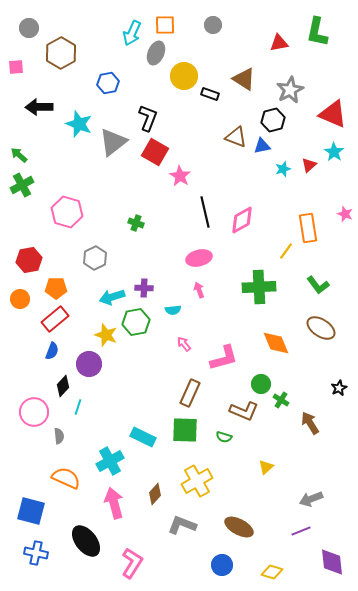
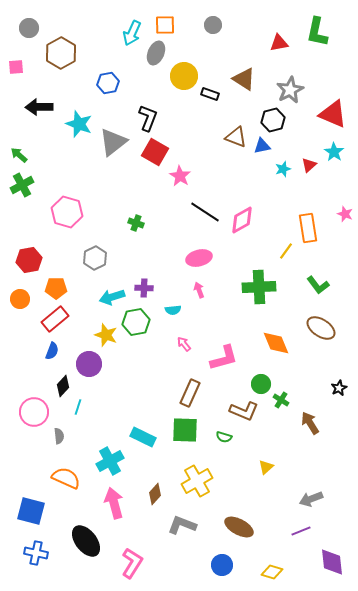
black line at (205, 212): rotated 44 degrees counterclockwise
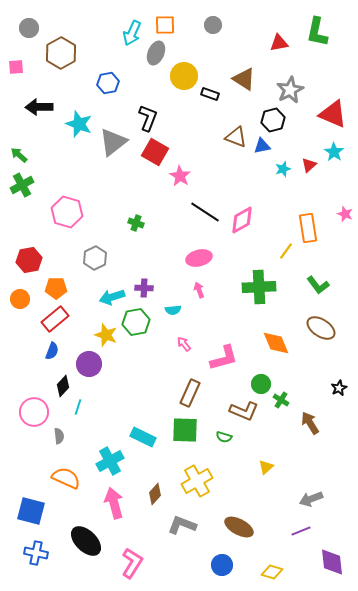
black ellipse at (86, 541): rotated 8 degrees counterclockwise
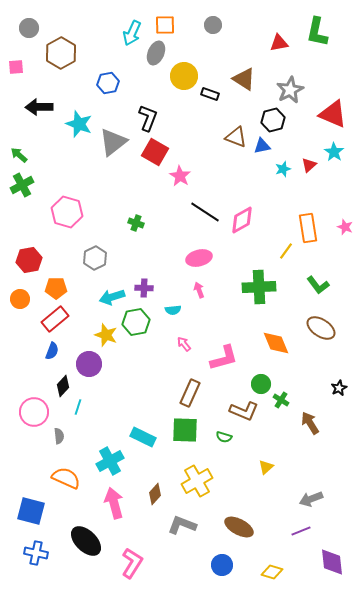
pink star at (345, 214): moved 13 px down
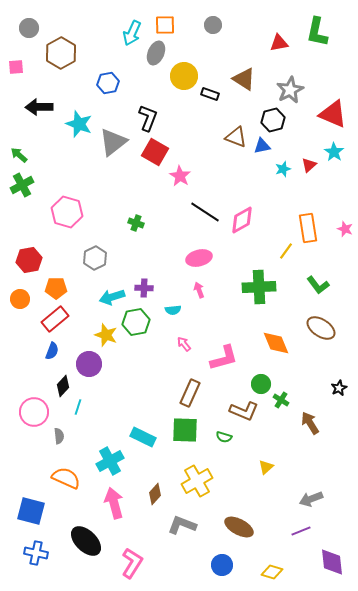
pink star at (345, 227): moved 2 px down
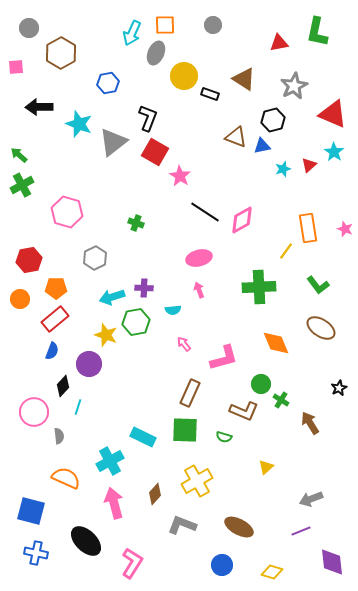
gray star at (290, 90): moved 4 px right, 4 px up
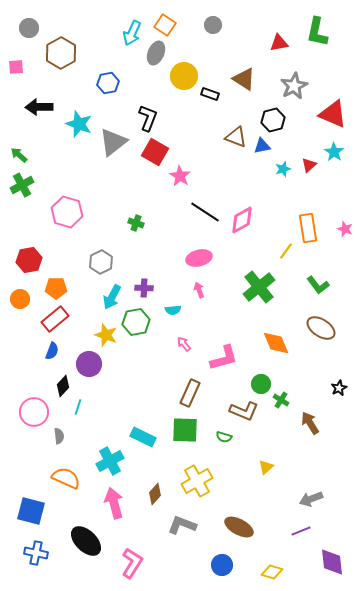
orange square at (165, 25): rotated 35 degrees clockwise
gray hexagon at (95, 258): moved 6 px right, 4 px down
green cross at (259, 287): rotated 36 degrees counterclockwise
cyan arrow at (112, 297): rotated 45 degrees counterclockwise
